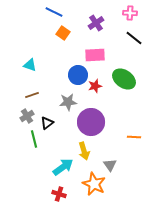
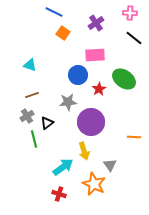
red star: moved 4 px right, 3 px down; rotated 16 degrees counterclockwise
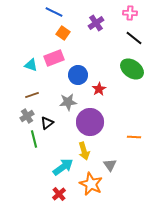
pink rectangle: moved 41 px left, 3 px down; rotated 18 degrees counterclockwise
cyan triangle: moved 1 px right
green ellipse: moved 8 px right, 10 px up
purple circle: moved 1 px left
orange star: moved 3 px left
red cross: rotated 32 degrees clockwise
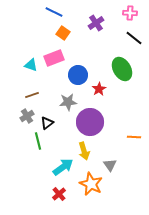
green ellipse: moved 10 px left; rotated 25 degrees clockwise
green line: moved 4 px right, 2 px down
